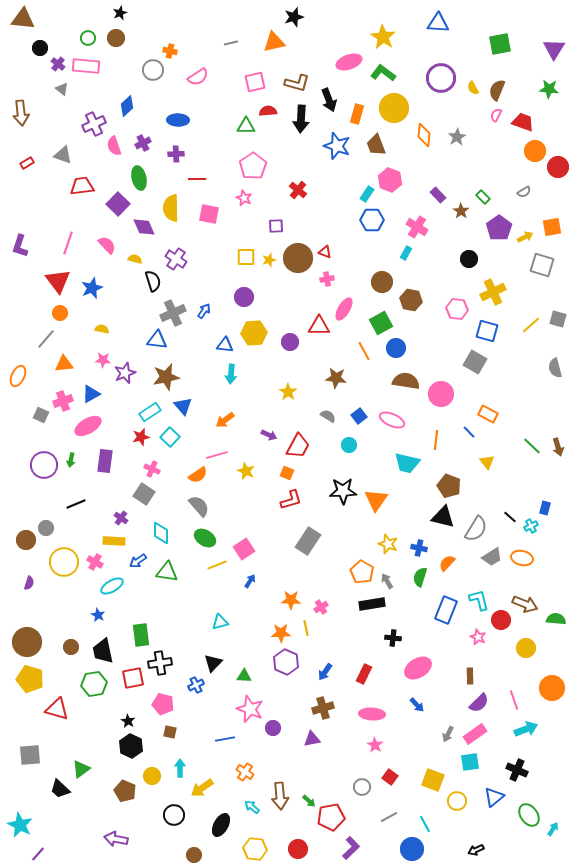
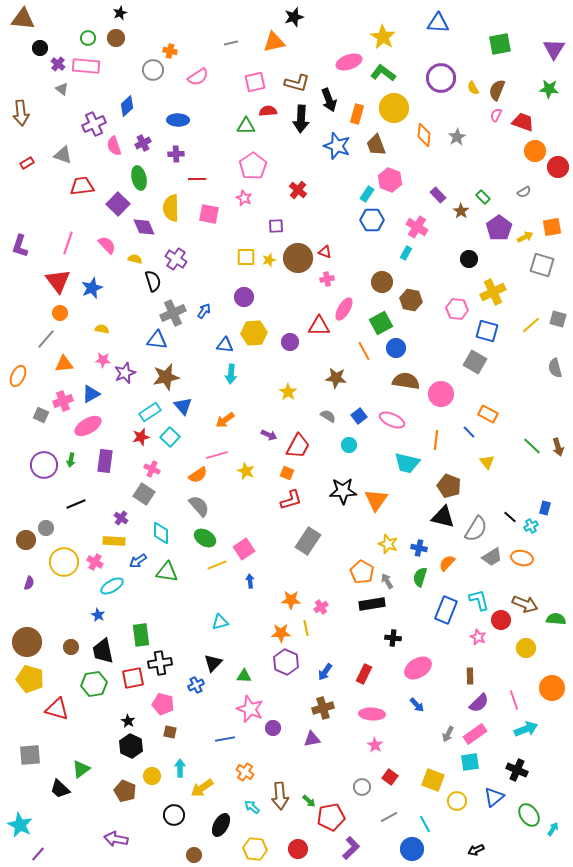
blue arrow at (250, 581): rotated 40 degrees counterclockwise
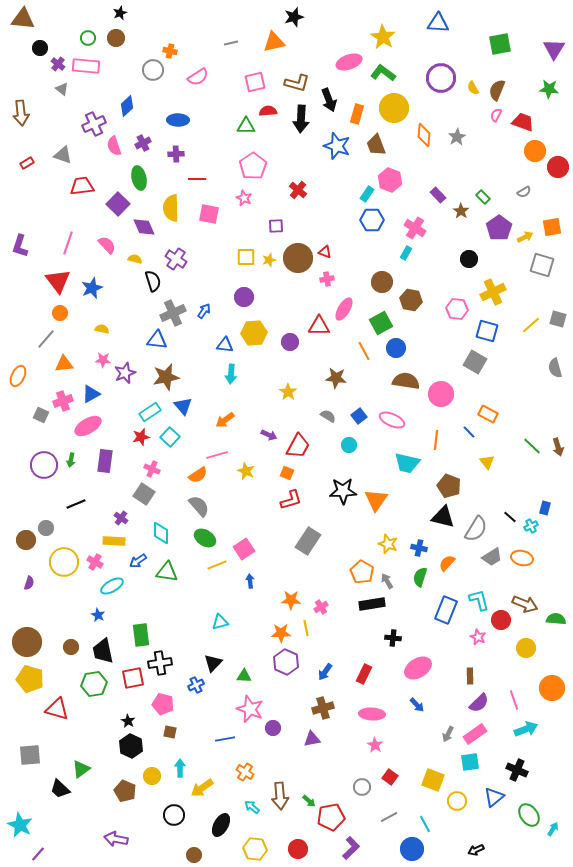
pink cross at (417, 227): moved 2 px left, 1 px down
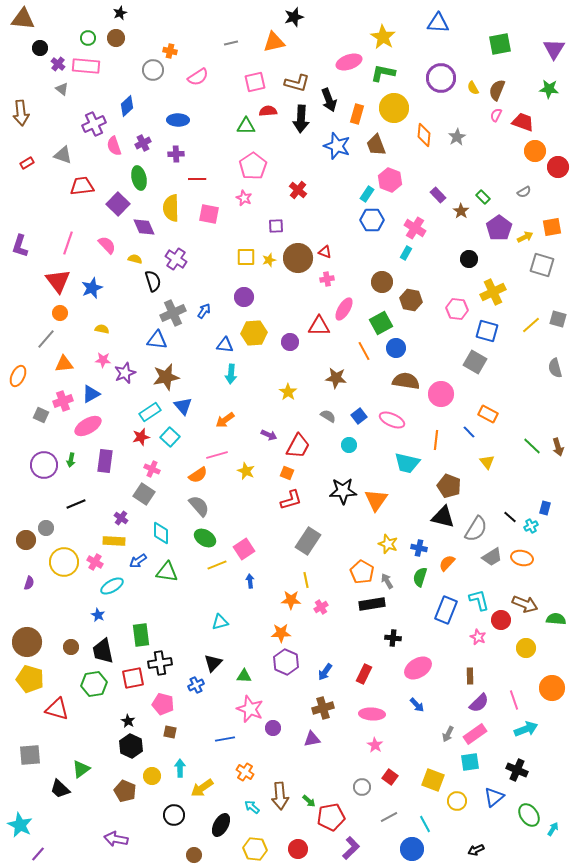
green L-shape at (383, 73): rotated 25 degrees counterclockwise
yellow line at (306, 628): moved 48 px up
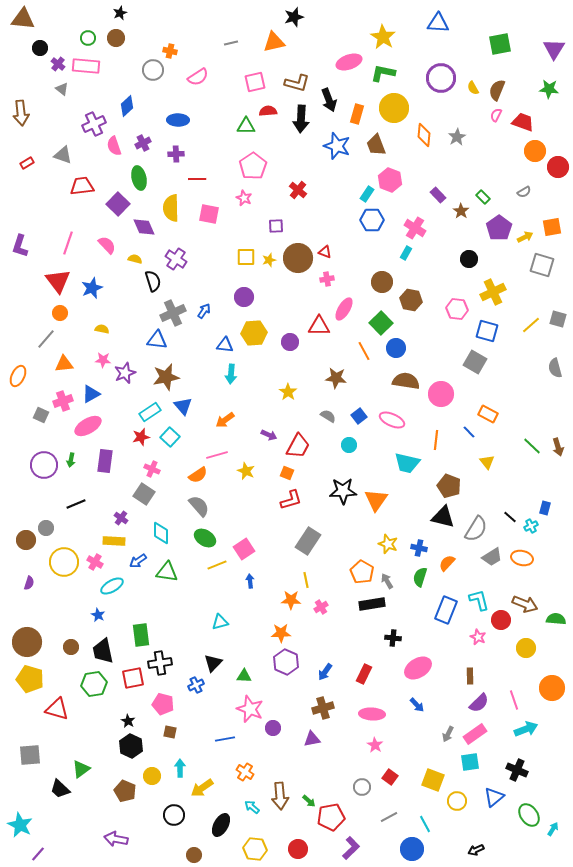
green square at (381, 323): rotated 15 degrees counterclockwise
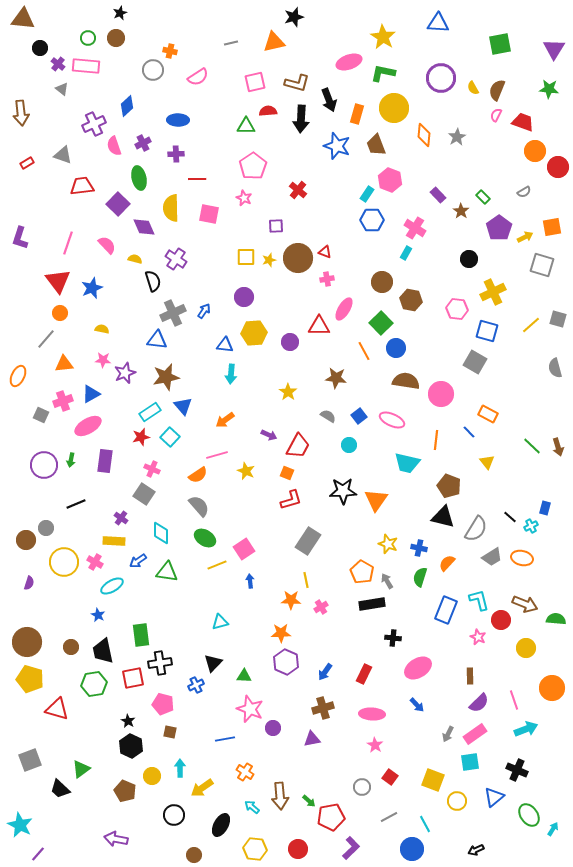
purple L-shape at (20, 246): moved 8 px up
gray square at (30, 755): moved 5 px down; rotated 15 degrees counterclockwise
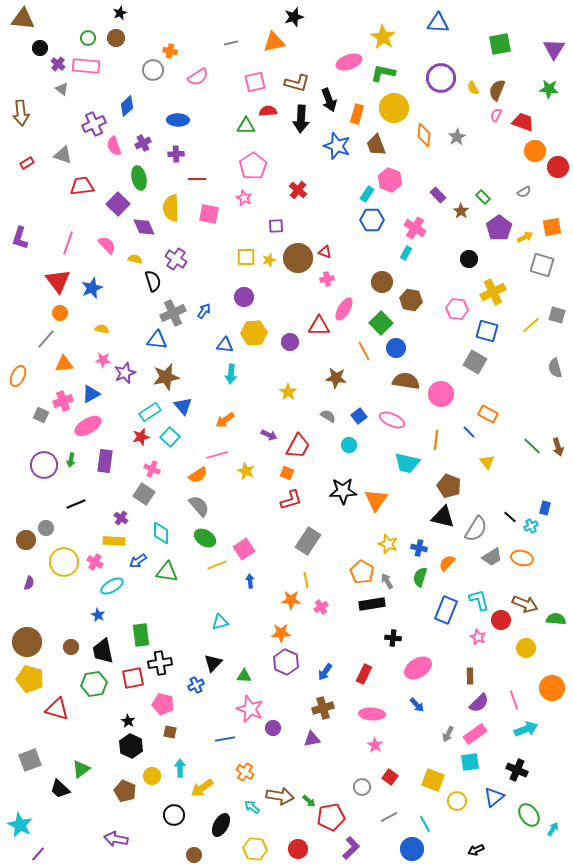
gray square at (558, 319): moved 1 px left, 4 px up
brown arrow at (280, 796): rotated 76 degrees counterclockwise
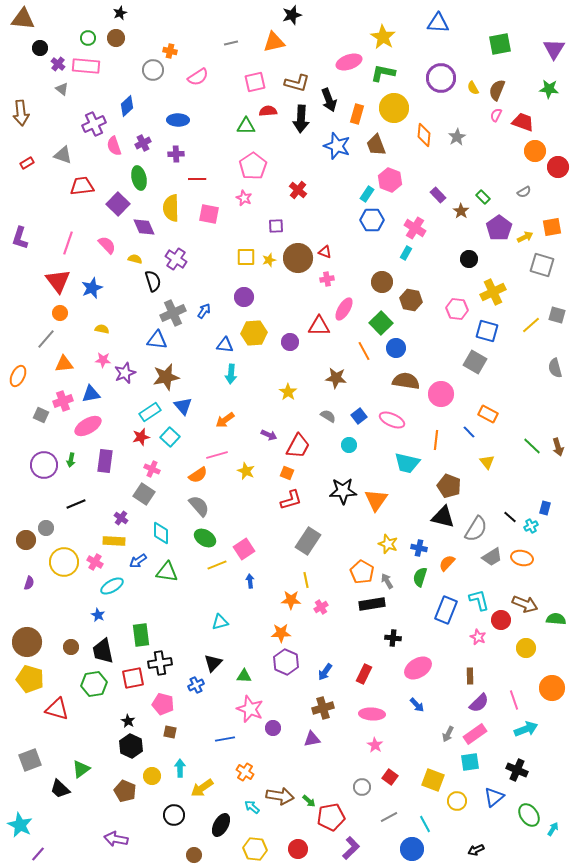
black star at (294, 17): moved 2 px left, 2 px up
blue triangle at (91, 394): rotated 18 degrees clockwise
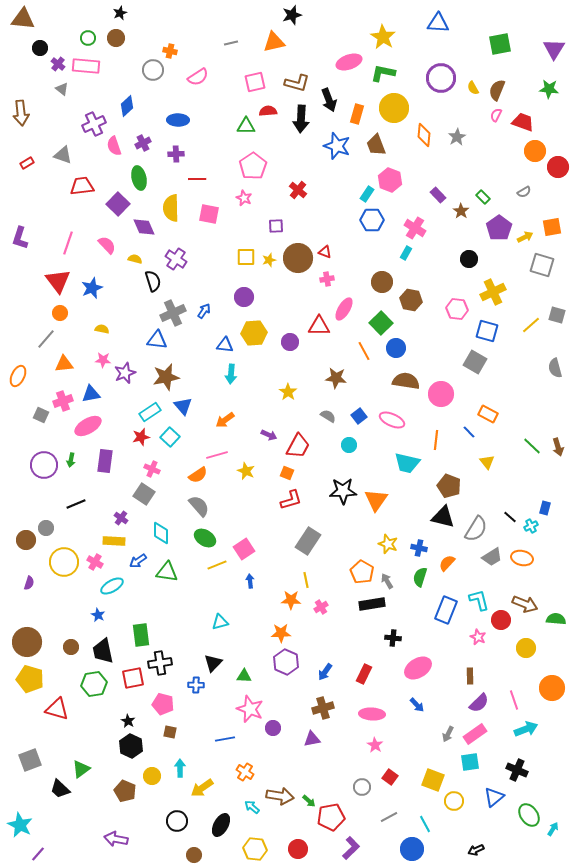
blue cross at (196, 685): rotated 28 degrees clockwise
yellow circle at (457, 801): moved 3 px left
black circle at (174, 815): moved 3 px right, 6 px down
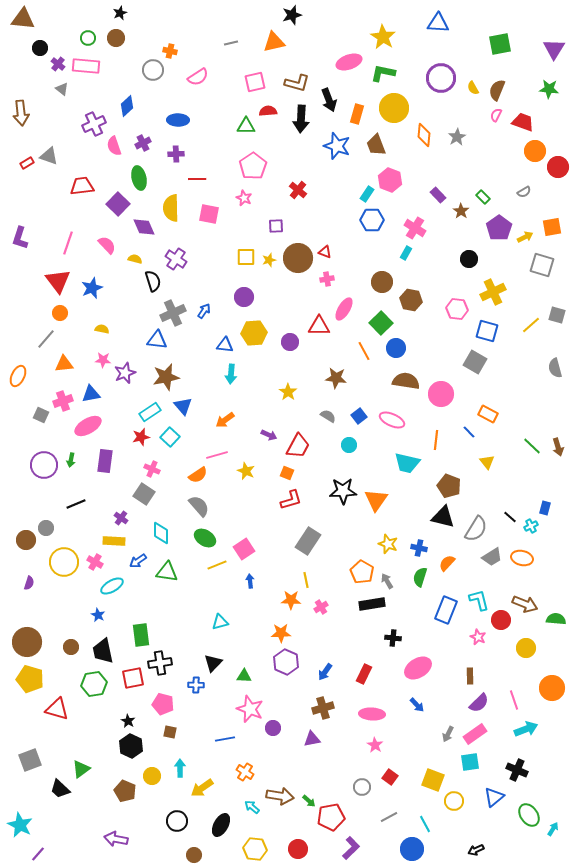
gray triangle at (63, 155): moved 14 px left, 1 px down
